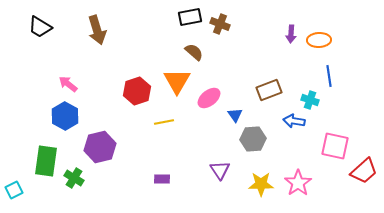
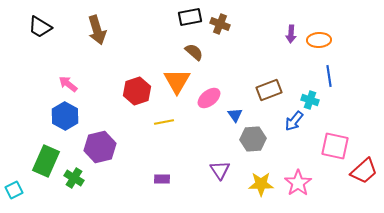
blue arrow: rotated 60 degrees counterclockwise
green rectangle: rotated 16 degrees clockwise
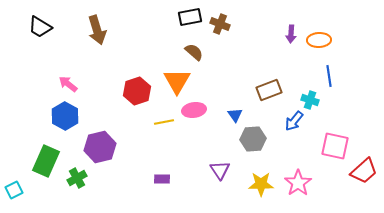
pink ellipse: moved 15 px left, 12 px down; rotated 30 degrees clockwise
green cross: moved 3 px right; rotated 30 degrees clockwise
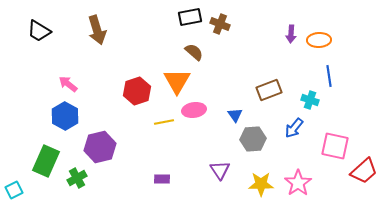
black trapezoid: moved 1 px left, 4 px down
blue arrow: moved 7 px down
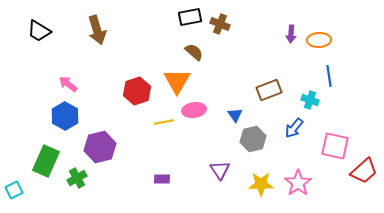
gray hexagon: rotated 10 degrees counterclockwise
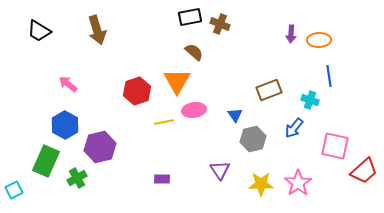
blue hexagon: moved 9 px down
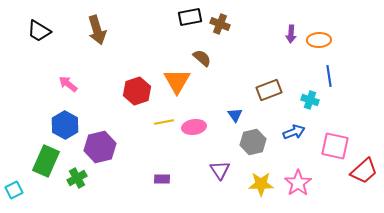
brown semicircle: moved 8 px right, 6 px down
pink ellipse: moved 17 px down
blue arrow: moved 4 px down; rotated 150 degrees counterclockwise
gray hexagon: moved 3 px down
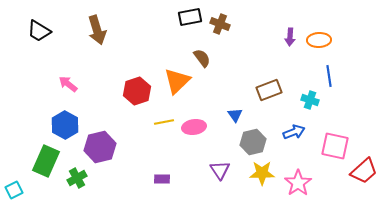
purple arrow: moved 1 px left, 3 px down
brown semicircle: rotated 12 degrees clockwise
orange triangle: rotated 16 degrees clockwise
yellow star: moved 1 px right, 11 px up
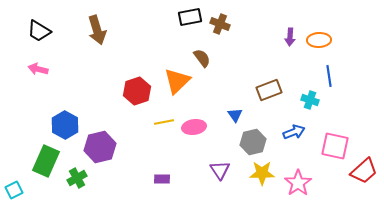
pink arrow: moved 30 px left, 15 px up; rotated 24 degrees counterclockwise
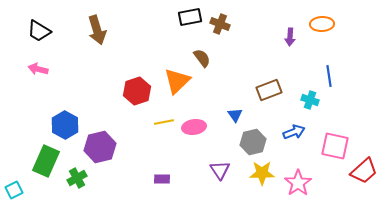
orange ellipse: moved 3 px right, 16 px up
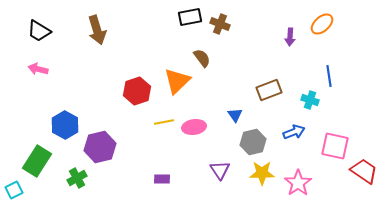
orange ellipse: rotated 40 degrees counterclockwise
green rectangle: moved 9 px left; rotated 8 degrees clockwise
red trapezoid: rotated 104 degrees counterclockwise
